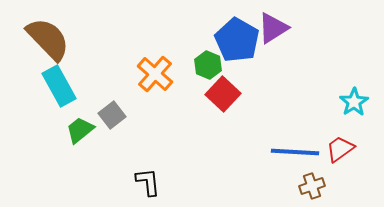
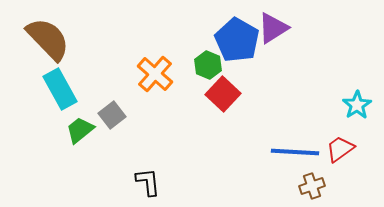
cyan rectangle: moved 1 px right, 3 px down
cyan star: moved 3 px right, 3 px down
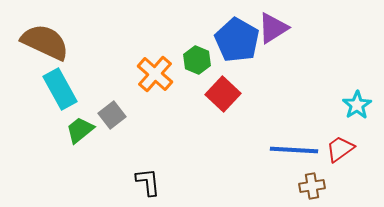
brown semicircle: moved 3 px left, 3 px down; rotated 21 degrees counterclockwise
green hexagon: moved 11 px left, 5 px up
blue line: moved 1 px left, 2 px up
brown cross: rotated 10 degrees clockwise
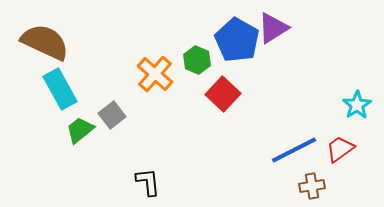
blue line: rotated 30 degrees counterclockwise
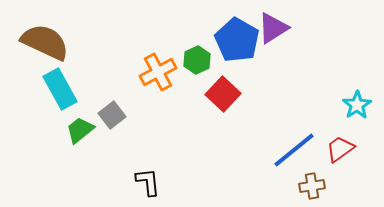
green hexagon: rotated 12 degrees clockwise
orange cross: moved 3 px right, 2 px up; rotated 21 degrees clockwise
blue line: rotated 12 degrees counterclockwise
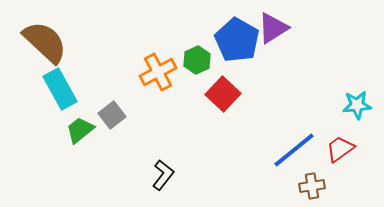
brown semicircle: rotated 18 degrees clockwise
cyan star: rotated 28 degrees clockwise
black L-shape: moved 15 px right, 7 px up; rotated 44 degrees clockwise
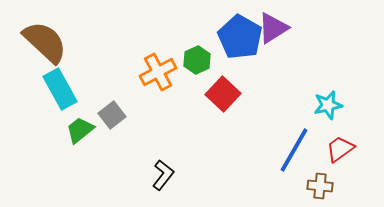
blue pentagon: moved 3 px right, 3 px up
cyan star: moved 29 px left; rotated 8 degrees counterclockwise
blue line: rotated 21 degrees counterclockwise
brown cross: moved 8 px right; rotated 15 degrees clockwise
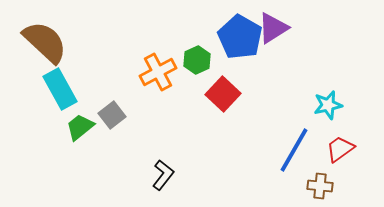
green trapezoid: moved 3 px up
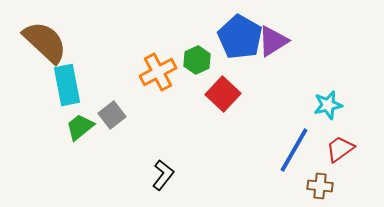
purple triangle: moved 13 px down
cyan rectangle: moved 7 px right, 4 px up; rotated 18 degrees clockwise
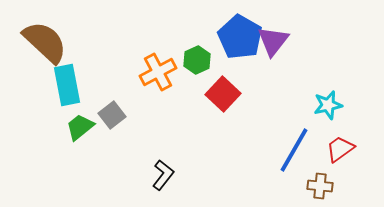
purple triangle: rotated 20 degrees counterclockwise
